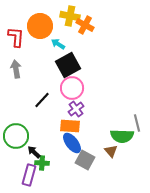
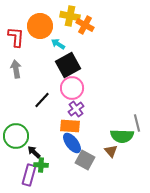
green cross: moved 1 px left, 2 px down
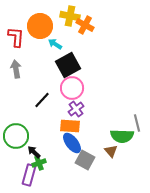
cyan arrow: moved 3 px left
green cross: moved 2 px left, 2 px up; rotated 24 degrees counterclockwise
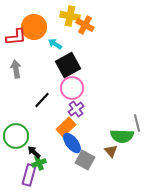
orange circle: moved 6 px left, 1 px down
red L-shape: rotated 80 degrees clockwise
orange rectangle: moved 4 px left, 1 px down; rotated 48 degrees counterclockwise
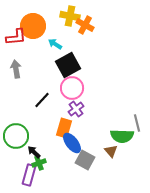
orange circle: moved 1 px left, 1 px up
orange rectangle: moved 2 px left, 1 px down; rotated 30 degrees counterclockwise
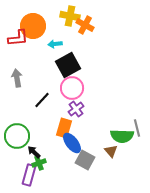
red L-shape: moved 2 px right, 1 px down
cyan arrow: rotated 40 degrees counterclockwise
gray arrow: moved 1 px right, 9 px down
gray line: moved 5 px down
green circle: moved 1 px right
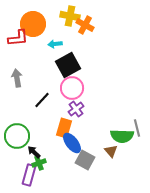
orange circle: moved 2 px up
